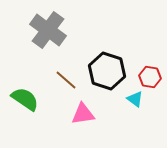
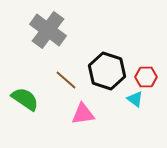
red hexagon: moved 4 px left; rotated 10 degrees counterclockwise
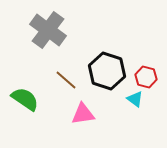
red hexagon: rotated 15 degrees clockwise
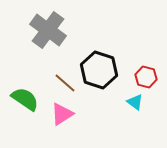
black hexagon: moved 8 px left, 1 px up
brown line: moved 1 px left, 3 px down
cyan triangle: moved 3 px down
pink triangle: moved 21 px left; rotated 25 degrees counterclockwise
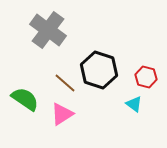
cyan triangle: moved 1 px left, 2 px down
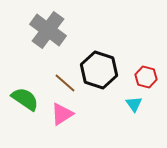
cyan triangle: rotated 18 degrees clockwise
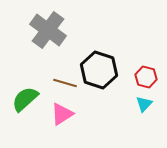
brown line: rotated 25 degrees counterclockwise
green semicircle: rotated 76 degrees counterclockwise
cyan triangle: moved 10 px right; rotated 18 degrees clockwise
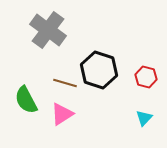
green semicircle: moved 1 px right, 1 px down; rotated 76 degrees counterclockwise
cyan triangle: moved 14 px down
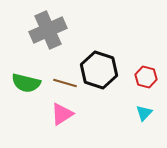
gray cross: rotated 30 degrees clockwise
green semicircle: moved 17 px up; rotated 48 degrees counterclockwise
cyan triangle: moved 5 px up
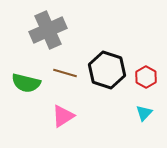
black hexagon: moved 8 px right
red hexagon: rotated 15 degrees clockwise
brown line: moved 10 px up
pink triangle: moved 1 px right, 2 px down
